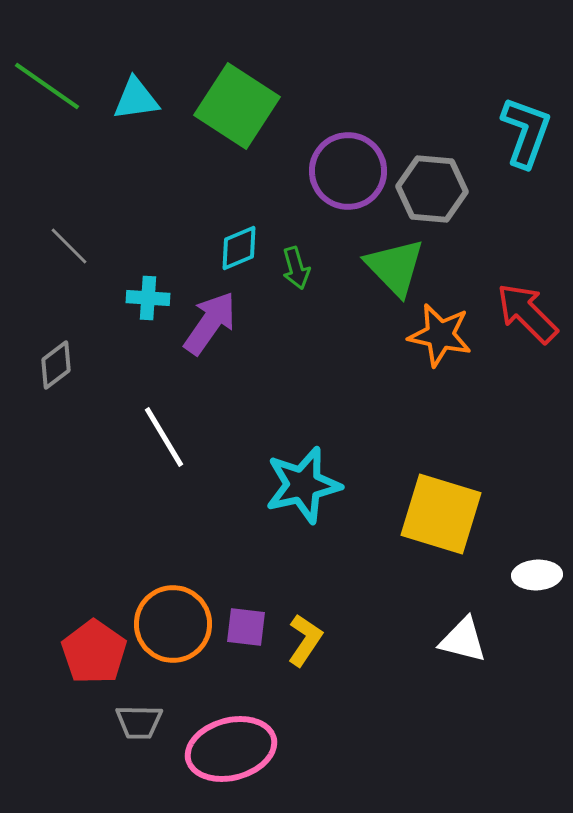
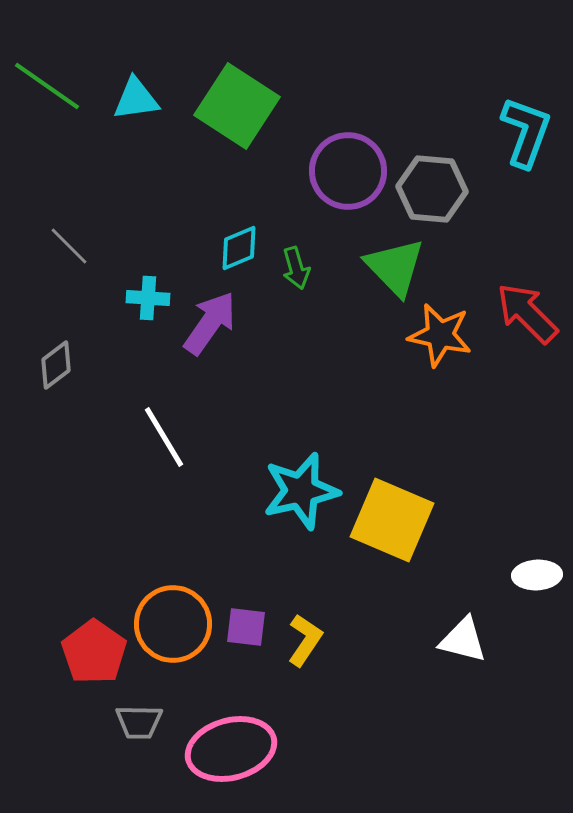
cyan star: moved 2 px left, 6 px down
yellow square: moved 49 px left, 6 px down; rotated 6 degrees clockwise
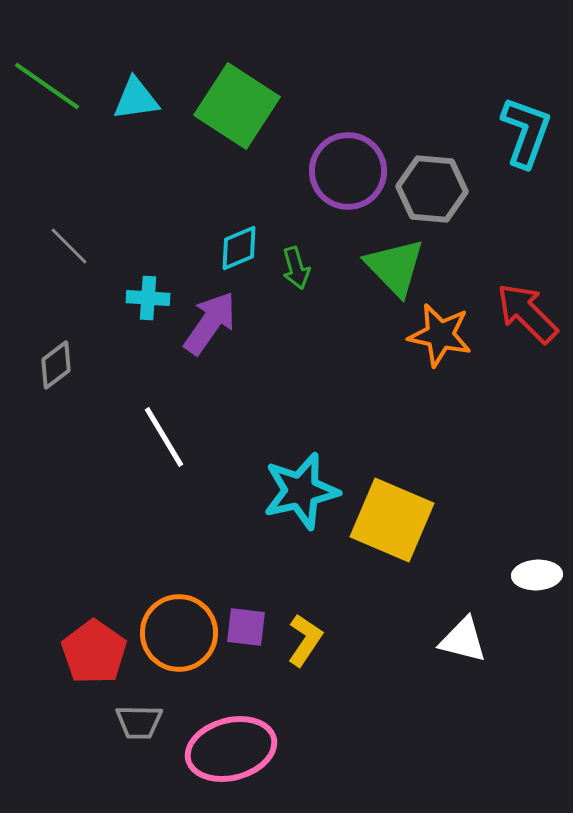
orange circle: moved 6 px right, 9 px down
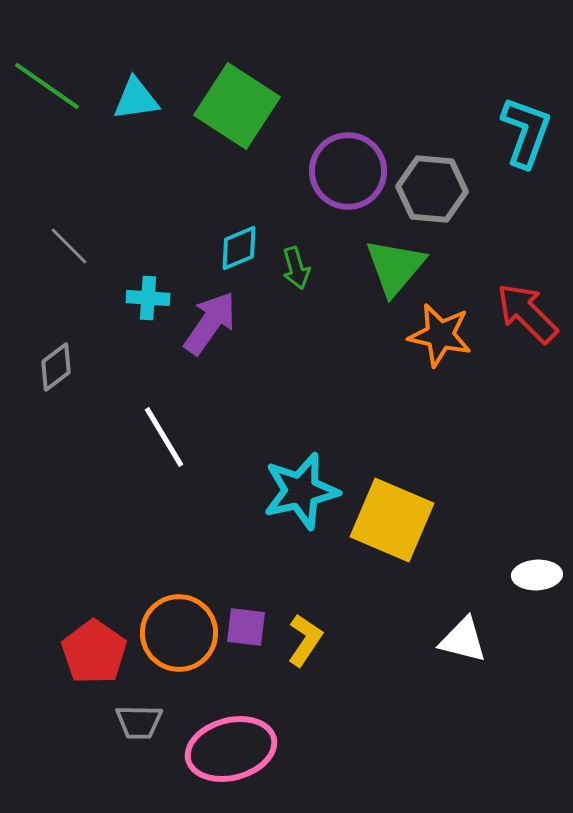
green triangle: rotated 24 degrees clockwise
gray diamond: moved 2 px down
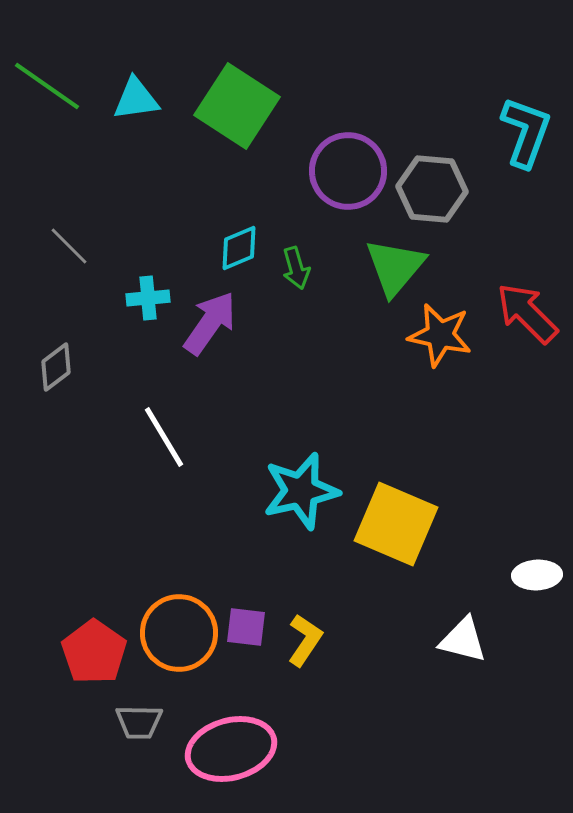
cyan cross: rotated 9 degrees counterclockwise
yellow square: moved 4 px right, 4 px down
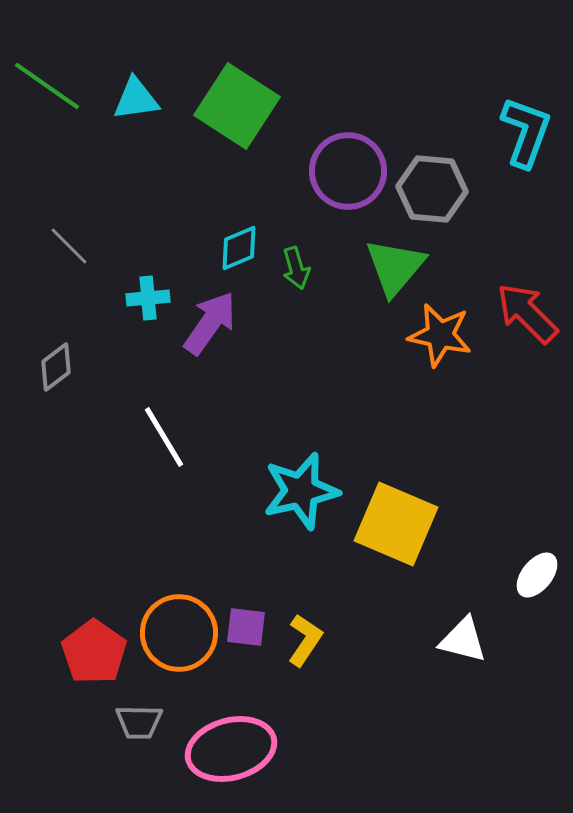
white ellipse: rotated 48 degrees counterclockwise
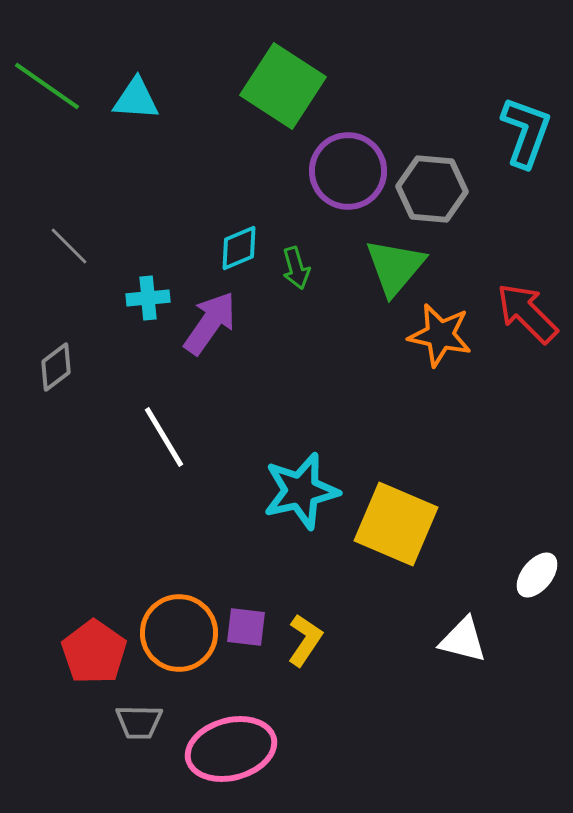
cyan triangle: rotated 12 degrees clockwise
green square: moved 46 px right, 20 px up
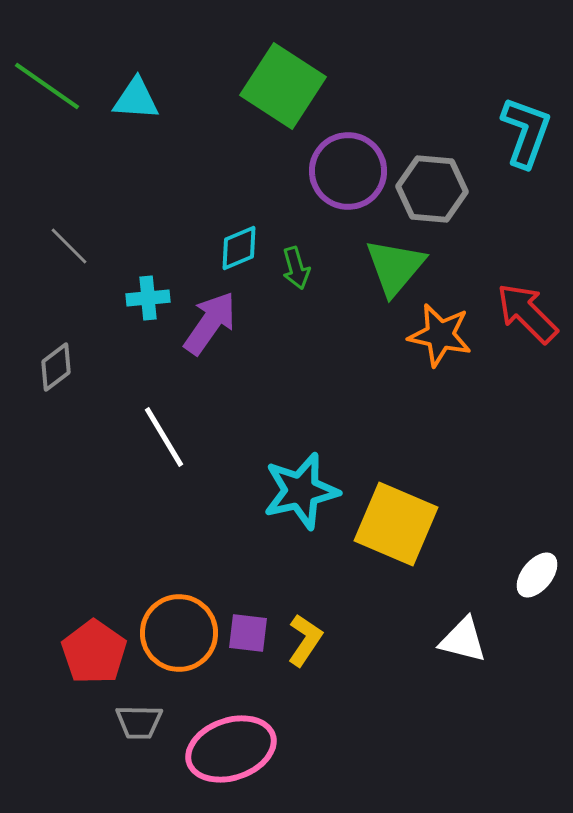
purple square: moved 2 px right, 6 px down
pink ellipse: rotated 4 degrees counterclockwise
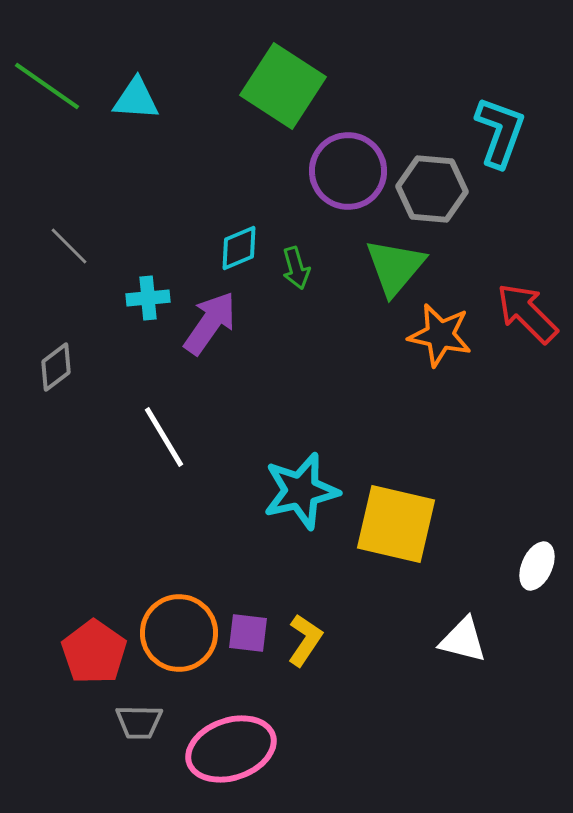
cyan L-shape: moved 26 px left
yellow square: rotated 10 degrees counterclockwise
white ellipse: moved 9 px up; rotated 15 degrees counterclockwise
